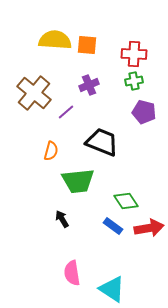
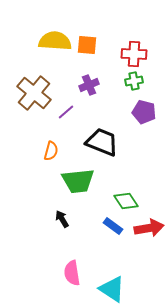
yellow semicircle: moved 1 px down
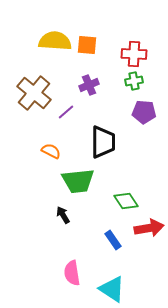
purple pentagon: rotated 10 degrees counterclockwise
black trapezoid: moved 1 px right; rotated 68 degrees clockwise
orange semicircle: rotated 78 degrees counterclockwise
black arrow: moved 1 px right, 4 px up
blue rectangle: moved 14 px down; rotated 18 degrees clockwise
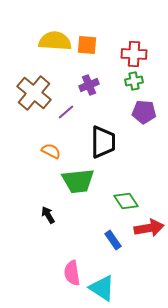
black arrow: moved 15 px left
cyan triangle: moved 10 px left, 1 px up
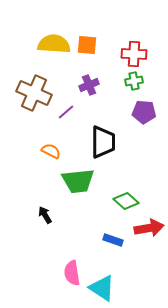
yellow semicircle: moved 1 px left, 3 px down
brown cross: rotated 16 degrees counterclockwise
green diamond: rotated 15 degrees counterclockwise
black arrow: moved 3 px left
blue rectangle: rotated 36 degrees counterclockwise
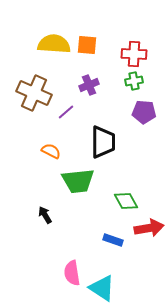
green diamond: rotated 20 degrees clockwise
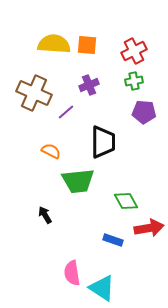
red cross: moved 3 px up; rotated 30 degrees counterclockwise
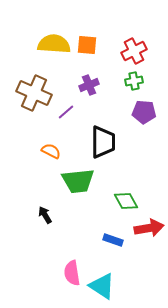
cyan triangle: moved 2 px up
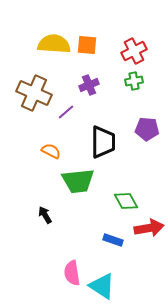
purple pentagon: moved 3 px right, 17 px down
